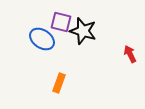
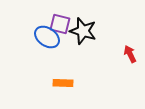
purple square: moved 1 px left, 2 px down
blue ellipse: moved 5 px right, 2 px up
orange rectangle: moved 4 px right; rotated 72 degrees clockwise
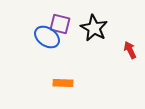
black star: moved 11 px right, 3 px up; rotated 12 degrees clockwise
red arrow: moved 4 px up
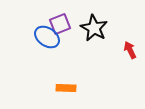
purple square: rotated 35 degrees counterclockwise
orange rectangle: moved 3 px right, 5 px down
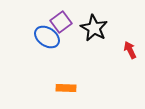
purple square: moved 1 px right, 2 px up; rotated 15 degrees counterclockwise
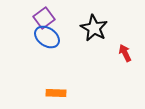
purple square: moved 17 px left, 4 px up
red arrow: moved 5 px left, 3 px down
orange rectangle: moved 10 px left, 5 px down
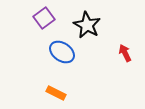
black star: moved 7 px left, 3 px up
blue ellipse: moved 15 px right, 15 px down
orange rectangle: rotated 24 degrees clockwise
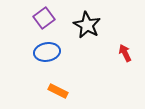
blue ellipse: moved 15 px left; rotated 45 degrees counterclockwise
orange rectangle: moved 2 px right, 2 px up
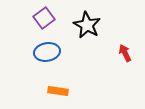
orange rectangle: rotated 18 degrees counterclockwise
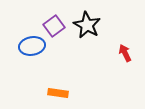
purple square: moved 10 px right, 8 px down
blue ellipse: moved 15 px left, 6 px up
orange rectangle: moved 2 px down
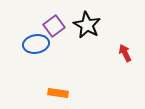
blue ellipse: moved 4 px right, 2 px up
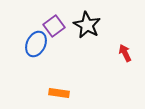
blue ellipse: rotated 55 degrees counterclockwise
orange rectangle: moved 1 px right
